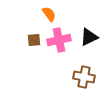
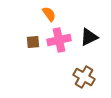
brown square: moved 1 px left, 2 px down
brown cross: rotated 20 degrees clockwise
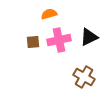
orange semicircle: rotated 70 degrees counterclockwise
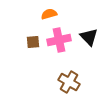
black triangle: rotated 48 degrees counterclockwise
brown cross: moved 15 px left, 5 px down
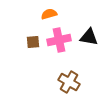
black triangle: rotated 36 degrees counterclockwise
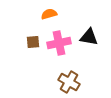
pink cross: moved 3 px down
